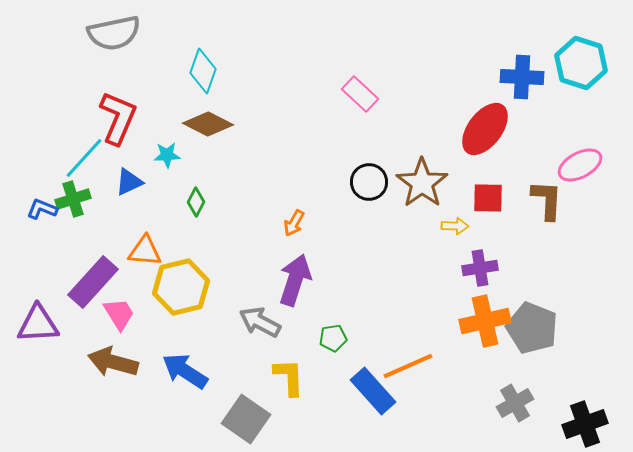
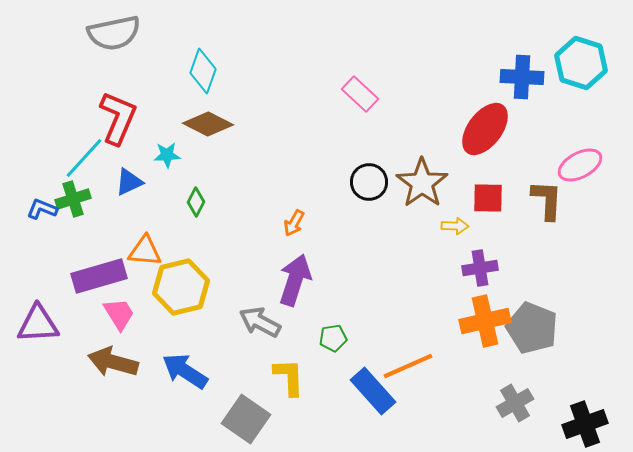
purple rectangle: moved 6 px right, 6 px up; rotated 32 degrees clockwise
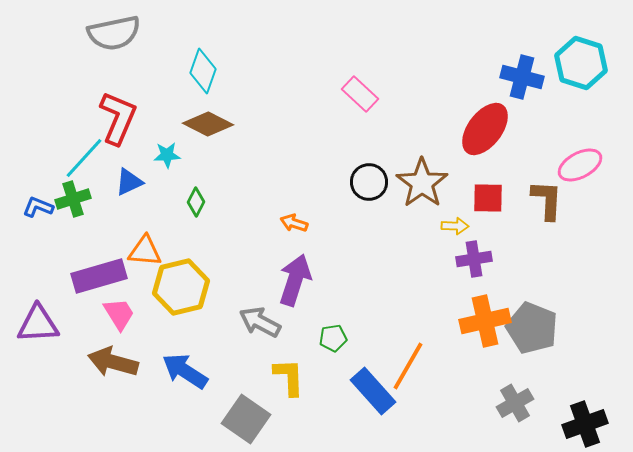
blue cross: rotated 12 degrees clockwise
blue L-shape: moved 4 px left, 2 px up
orange arrow: rotated 80 degrees clockwise
purple cross: moved 6 px left, 9 px up
orange line: rotated 36 degrees counterclockwise
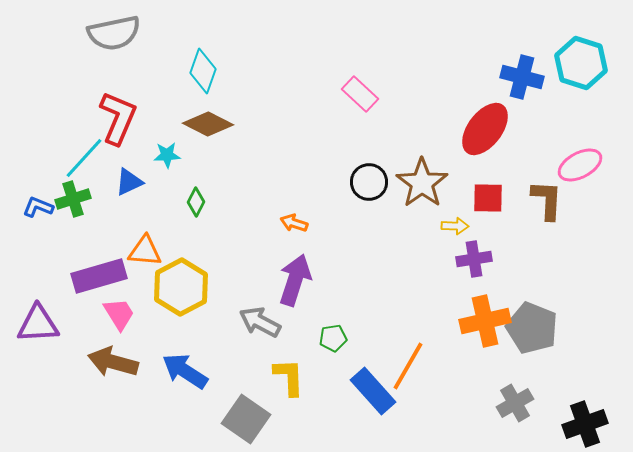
yellow hexagon: rotated 14 degrees counterclockwise
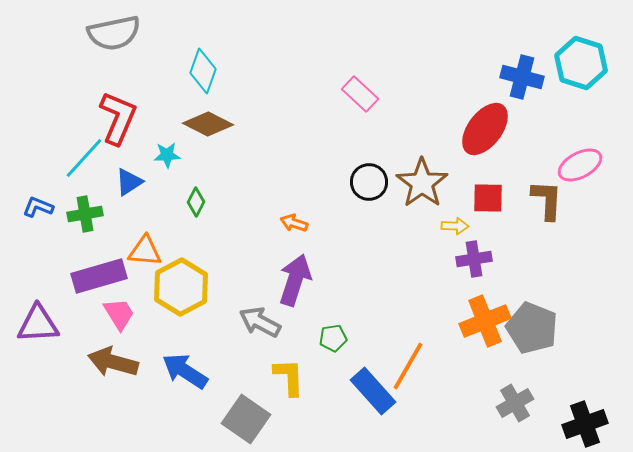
blue triangle: rotated 8 degrees counterclockwise
green cross: moved 12 px right, 15 px down; rotated 8 degrees clockwise
orange cross: rotated 9 degrees counterclockwise
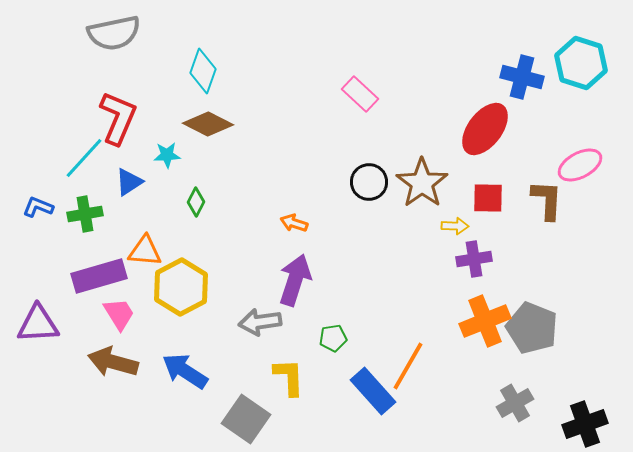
gray arrow: rotated 36 degrees counterclockwise
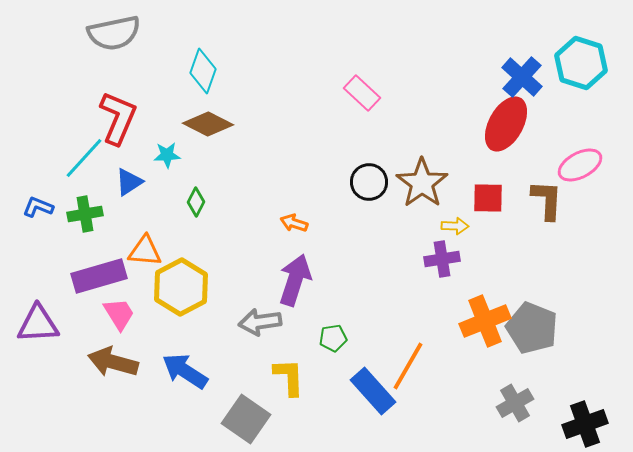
blue cross: rotated 27 degrees clockwise
pink rectangle: moved 2 px right, 1 px up
red ellipse: moved 21 px right, 5 px up; rotated 8 degrees counterclockwise
purple cross: moved 32 px left
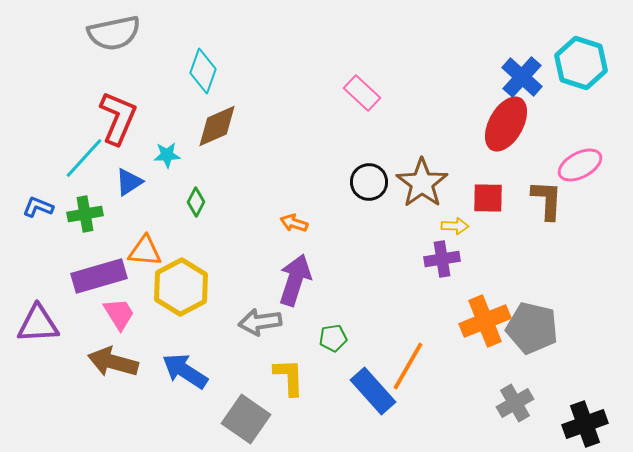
brown diamond: moved 9 px right, 2 px down; rotated 51 degrees counterclockwise
gray pentagon: rotated 9 degrees counterclockwise
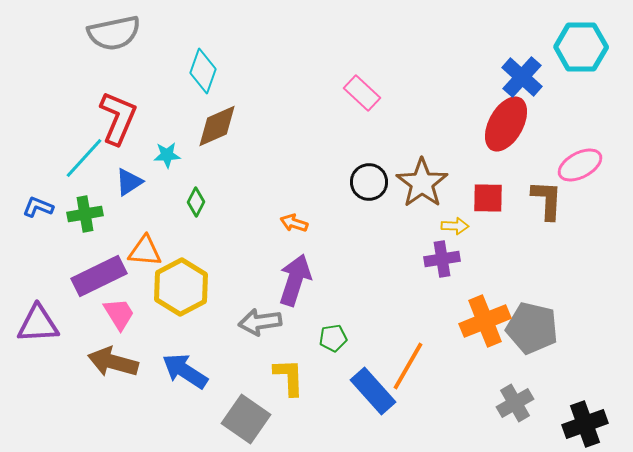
cyan hexagon: moved 16 px up; rotated 18 degrees counterclockwise
purple rectangle: rotated 10 degrees counterclockwise
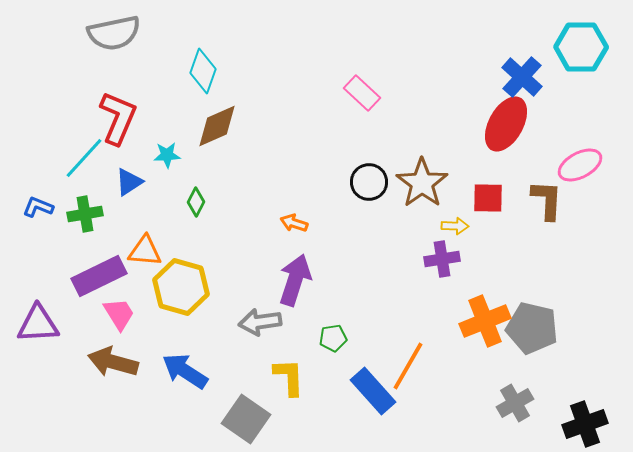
yellow hexagon: rotated 16 degrees counterclockwise
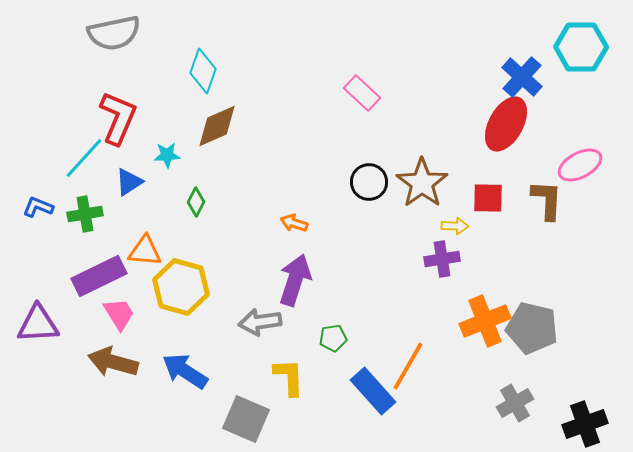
gray square: rotated 12 degrees counterclockwise
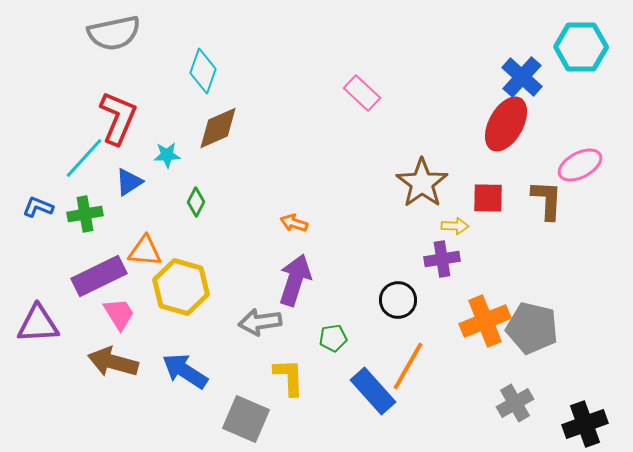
brown diamond: moved 1 px right, 2 px down
black circle: moved 29 px right, 118 px down
